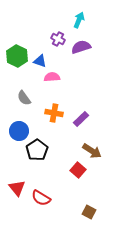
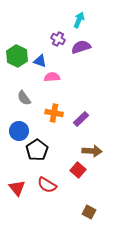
brown arrow: rotated 30 degrees counterclockwise
red semicircle: moved 6 px right, 13 px up
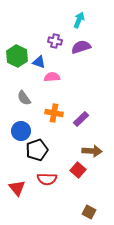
purple cross: moved 3 px left, 2 px down; rotated 16 degrees counterclockwise
blue triangle: moved 1 px left, 1 px down
blue circle: moved 2 px right
black pentagon: rotated 15 degrees clockwise
red semicircle: moved 6 px up; rotated 30 degrees counterclockwise
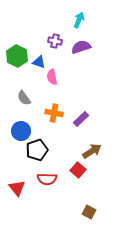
pink semicircle: rotated 98 degrees counterclockwise
brown arrow: rotated 36 degrees counterclockwise
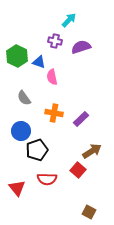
cyan arrow: moved 10 px left; rotated 21 degrees clockwise
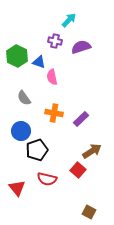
red semicircle: rotated 12 degrees clockwise
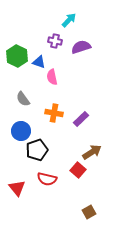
gray semicircle: moved 1 px left, 1 px down
brown arrow: moved 1 px down
brown square: rotated 32 degrees clockwise
